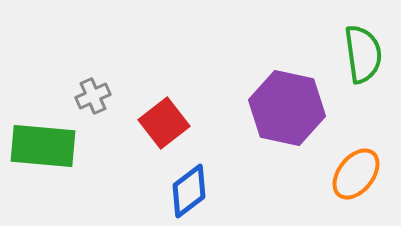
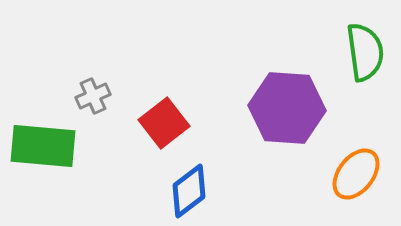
green semicircle: moved 2 px right, 2 px up
purple hexagon: rotated 8 degrees counterclockwise
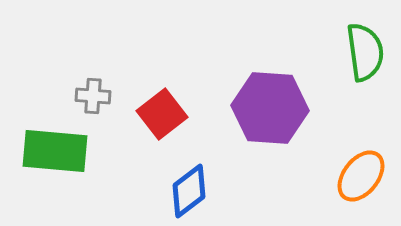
gray cross: rotated 28 degrees clockwise
purple hexagon: moved 17 px left
red square: moved 2 px left, 9 px up
green rectangle: moved 12 px right, 5 px down
orange ellipse: moved 5 px right, 2 px down
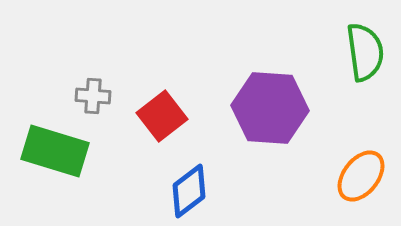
red square: moved 2 px down
green rectangle: rotated 12 degrees clockwise
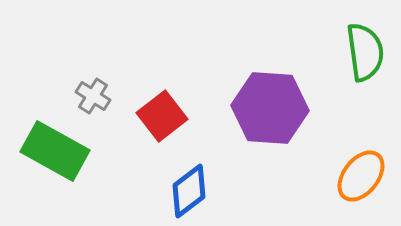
gray cross: rotated 28 degrees clockwise
green rectangle: rotated 12 degrees clockwise
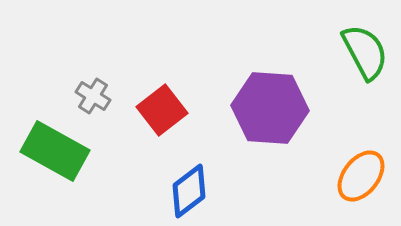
green semicircle: rotated 20 degrees counterclockwise
red square: moved 6 px up
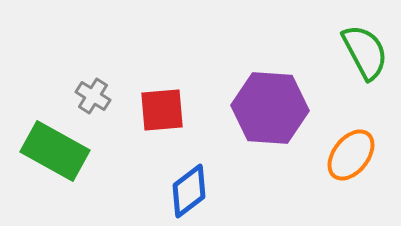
red square: rotated 33 degrees clockwise
orange ellipse: moved 10 px left, 21 px up
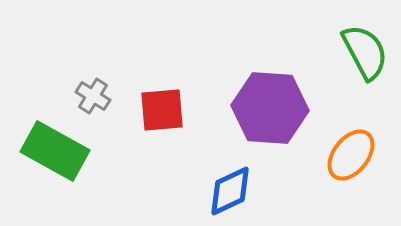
blue diamond: moved 41 px right; rotated 12 degrees clockwise
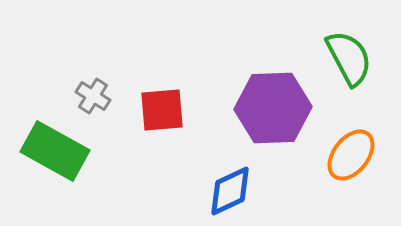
green semicircle: moved 16 px left, 6 px down
purple hexagon: moved 3 px right; rotated 6 degrees counterclockwise
